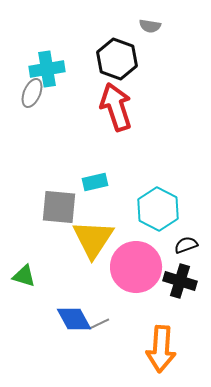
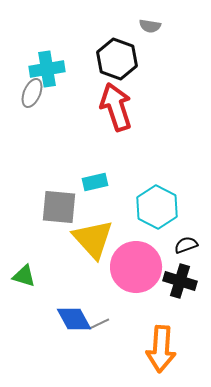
cyan hexagon: moved 1 px left, 2 px up
yellow triangle: rotated 15 degrees counterclockwise
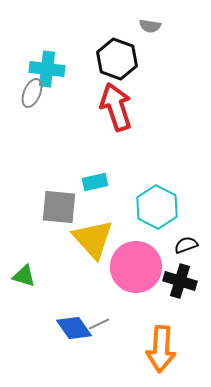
cyan cross: rotated 16 degrees clockwise
blue diamond: moved 9 px down; rotated 6 degrees counterclockwise
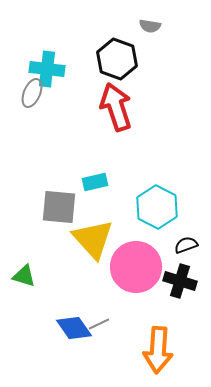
orange arrow: moved 3 px left, 1 px down
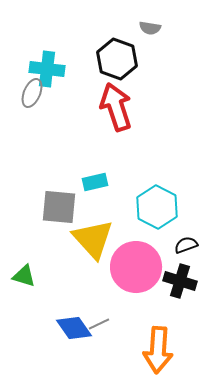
gray semicircle: moved 2 px down
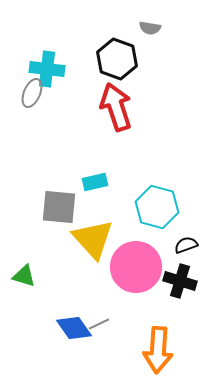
cyan hexagon: rotated 12 degrees counterclockwise
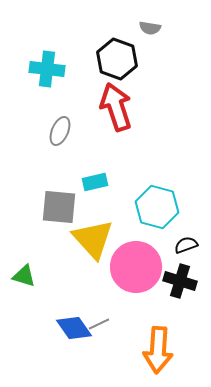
gray ellipse: moved 28 px right, 38 px down
